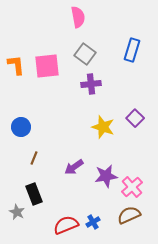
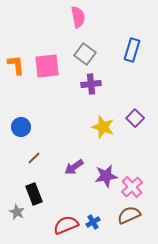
brown line: rotated 24 degrees clockwise
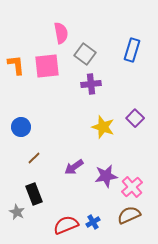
pink semicircle: moved 17 px left, 16 px down
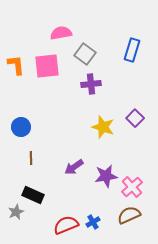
pink semicircle: rotated 90 degrees counterclockwise
brown line: moved 3 px left; rotated 48 degrees counterclockwise
black rectangle: moved 1 px left, 1 px down; rotated 45 degrees counterclockwise
gray star: moved 1 px left; rotated 21 degrees clockwise
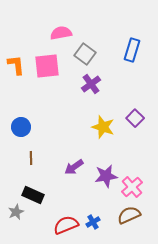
purple cross: rotated 30 degrees counterclockwise
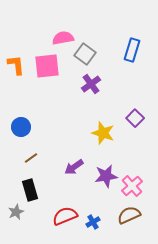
pink semicircle: moved 2 px right, 5 px down
yellow star: moved 6 px down
brown line: rotated 56 degrees clockwise
pink cross: moved 1 px up
black rectangle: moved 3 px left, 5 px up; rotated 50 degrees clockwise
red semicircle: moved 1 px left, 9 px up
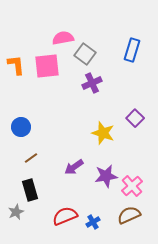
purple cross: moved 1 px right, 1 px up; rotated 12 degrees clockwise
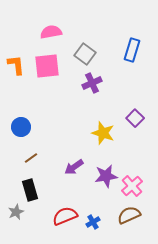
pink semicircle: moved 12 px left, 6 px up
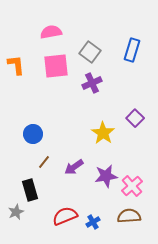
gray square: moved 5 px right, 2 px up
pink square: moved 9 px right
blue circle: moved 12 px right, 7 px down
yellow star: rotated 15 degrees clockwise
brown line: moved 13 px right, 4 px down; rotated 16 degrees counterclockwise
brown semicircle: moved 1 px down; rotated 20 degrees clockwise
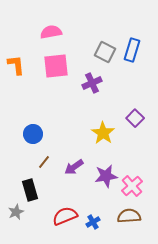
gray square: moved 15 px right; rotated 10 degrees counterclockwise
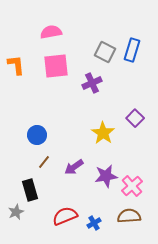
blue circle: moved 4 px right, 1 px down
blue cross: moved 1 px right, 1 px down
